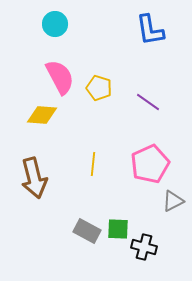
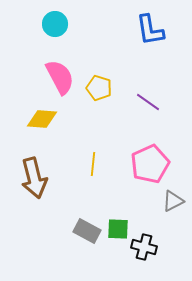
yellow diamond: moved 4 px down
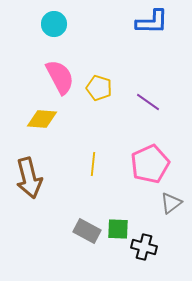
cyan circle: moved 1 px left
blue L-shape: moved 2 px right, 8 px up; rotated 80 degrees counterclockwise
brown arrow: moved 5 px left
gray triangle: moved 2 px left, 2 px down; rotated 10 degrees counterclockwise
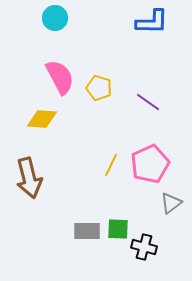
cyan circle: moved 1 px right, 6 px up
yellow line: moved 18 px right, 1 px down; rotated 20 degrees clockwise
gray rectangle: rotated 28 degrees counterclockwise
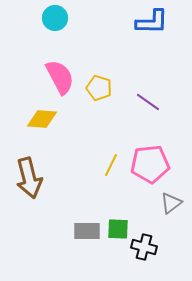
pink pentagon: rotated 18 degrees clockwise
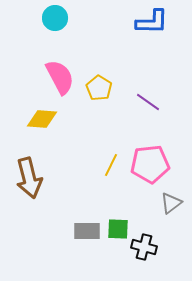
yellow pentagon: rotated 15 degrees clockwise
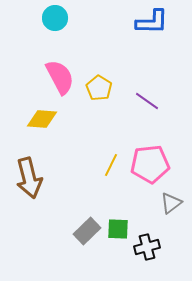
purple line: moved 1 px left, 1 px up
gray rectangle: rotated 44 degrees counterclockwise
black cross: moved 3 px right; rotated 30 degrees counterclockwise
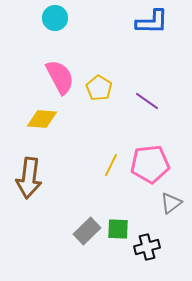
brown arrow: rotated 21 degrees clockwise
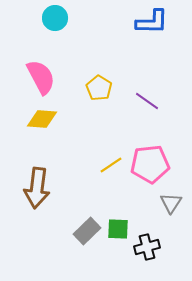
pink semicircle: moved 19 px left
yellow line: rotated 30 degrees clockwise
brown arrow: moved 8 px right, 10 px down
gray triangle: rotated 20 degrees counterclockwise
